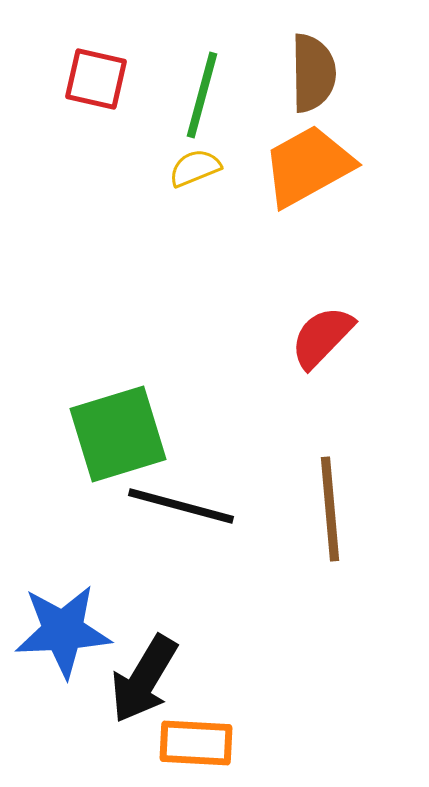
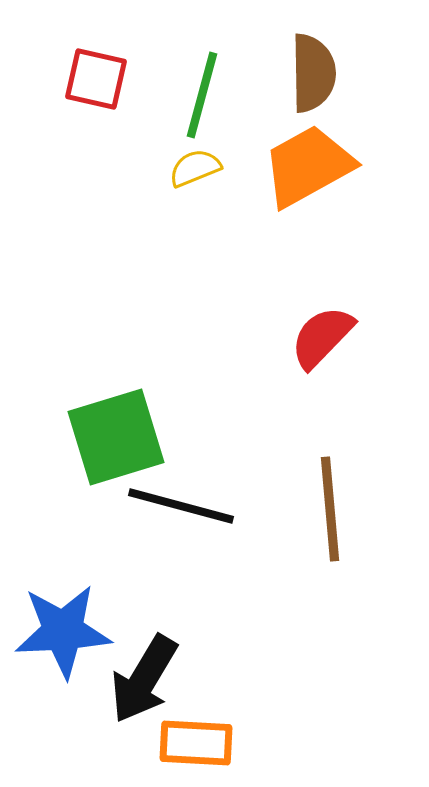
green square: moved 2 px left, 3 px down
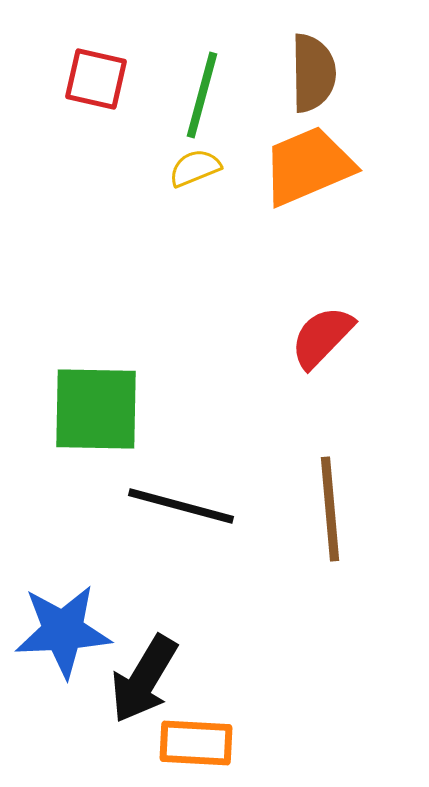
orange trapezoid: rotated 6 degrees clockwise
green square: moved 20 px left, 28 px up; rotated 18 degrees clockwise
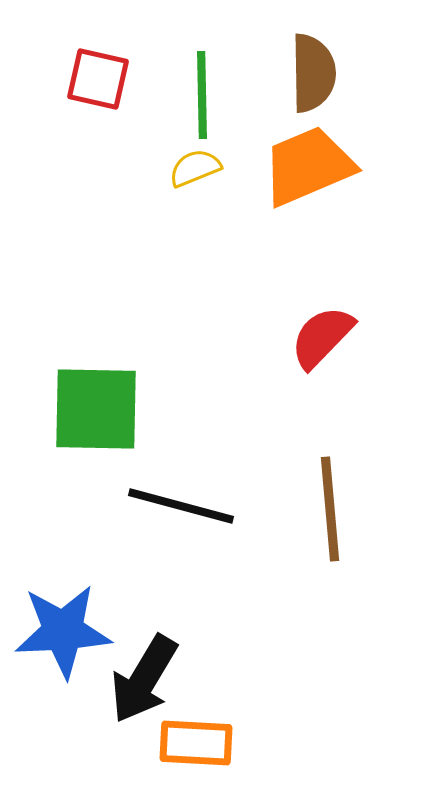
red square: moved 2 px right
green line: rotated 16 degrees counterclockwise
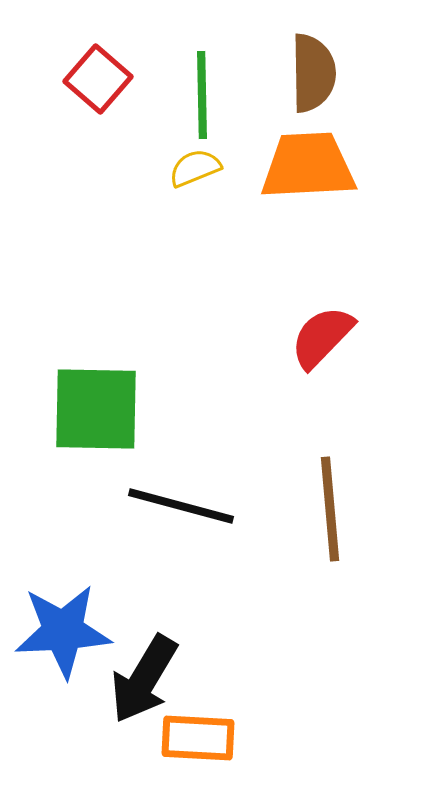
red square: rotated 28 degrees clockwise
orange trapezoid: rotated 20 degrees clockwise
orange rectangle: moved 2 px right, 5 px up
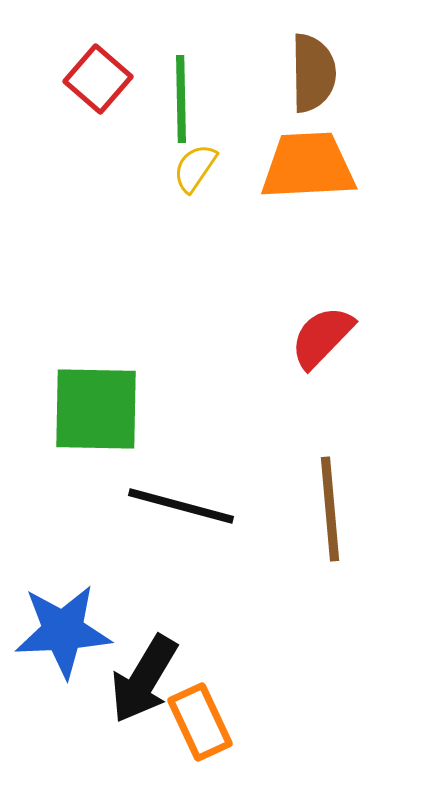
green line: moved 21 px left, 4 px down
yellow semicircle: rotated 34 degrees counterclockwise
orange rectangle: moved 2 px right, 16 px up; rotated 62 degrees clockwise
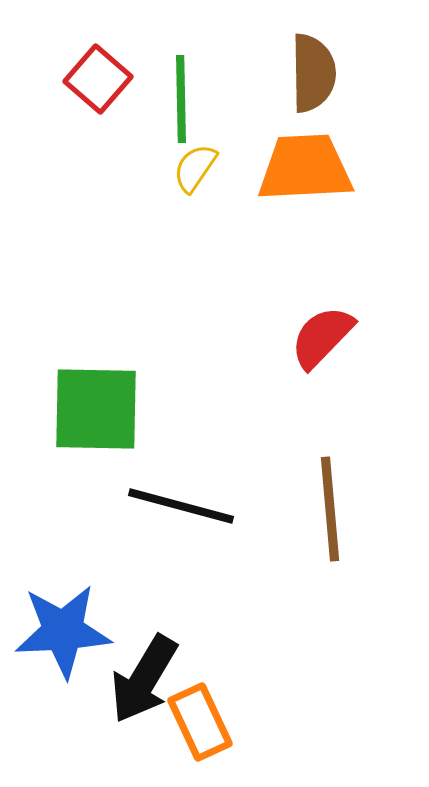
orange trapezoid: moved 3 px left, 2 px down
